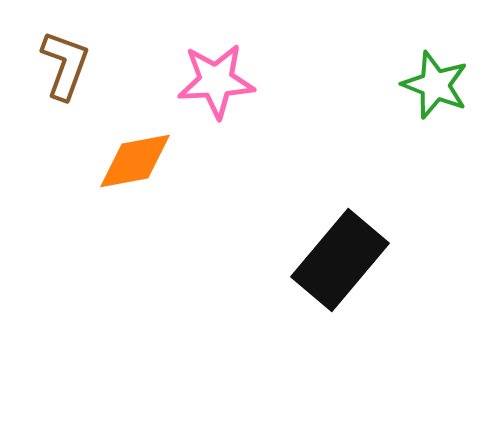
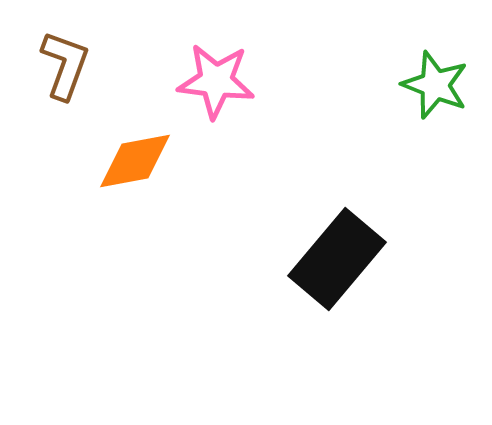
pink star: rotated 10 degrees clockwise
black rectangle: moved 3 px left, 1 px up
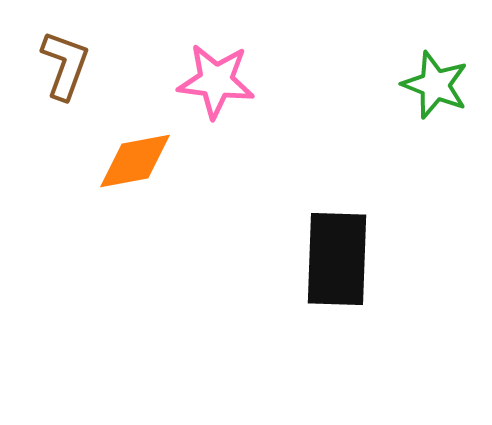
black rectangle: rotated 38 degrees counterclockwise
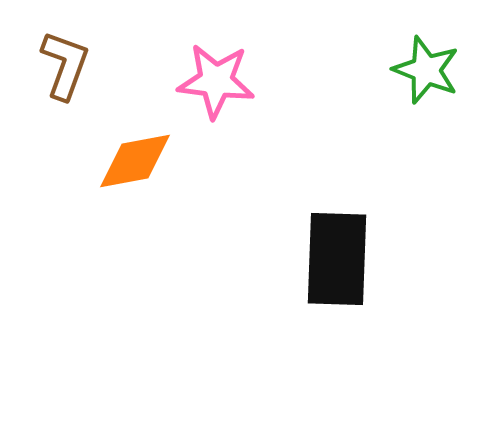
green star: moved 9 px left, 15 px up
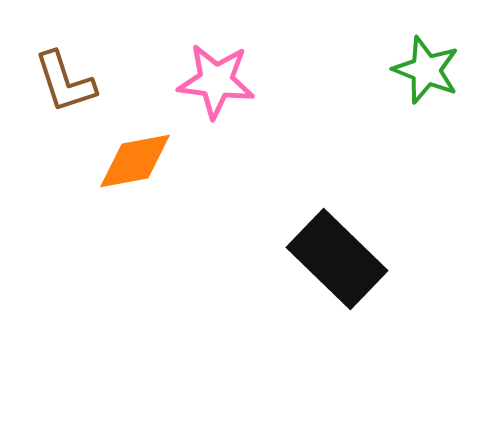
brown L-shape: moved 17 px down; rotated 142 degrees clockwise
black rectangle: rotated 48 degrees counterclockwise
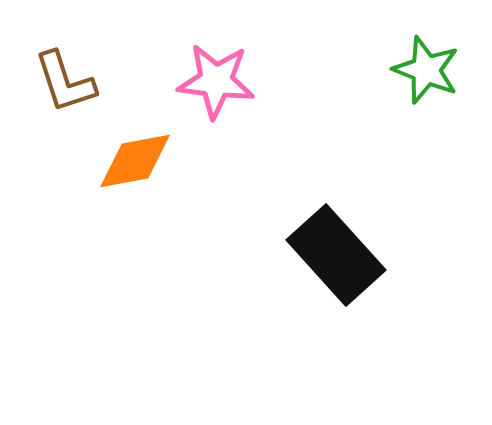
black rectangle: moved 1 px left, 4 px up; rotated 4 degrees clockwise
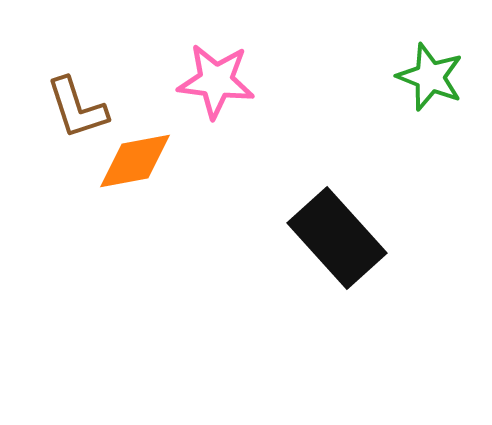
green star: moved 4 px right, 7 px down
brown L-shape: moved 12 px right, 26 px down
black rectangle: moved 1 px right, 17 px up
